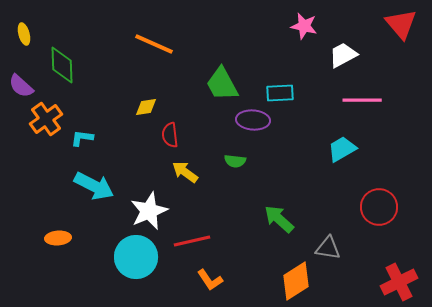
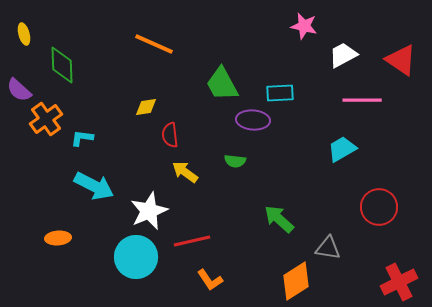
red triangle: moved 36 px down; rotated 16 degrees counterclockwise
purple semicircle: moved 2 px left, 4 px down
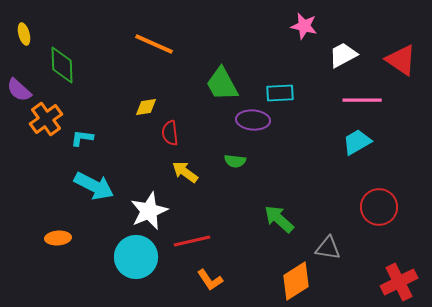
red semicircle: moved 2 px up
cyan trapezoid: moved 15 px right, 7 px up
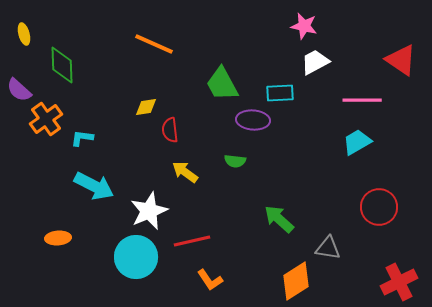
white trapezoid: moved 28 px left, 7 px down
red semicircle: moved 3 px up
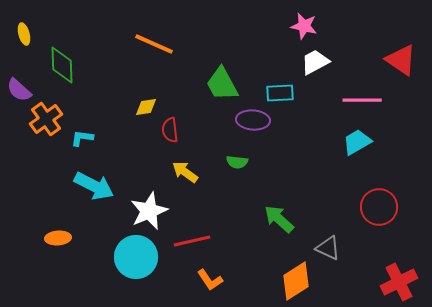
green semicircle: moved 2 px right, 1 px down
gray triangle: rotated 16 degrees clockwise
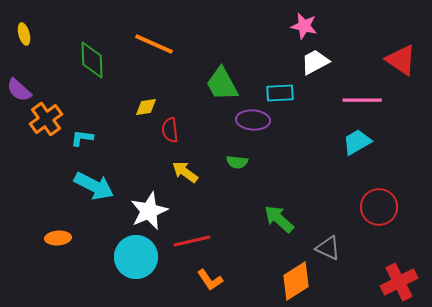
green diamond: moved 30 px right, 5 px up
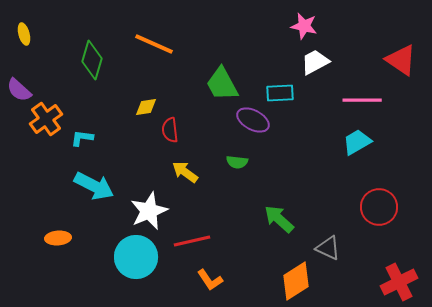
green diamond: rotated 18 degrees clockwise
purple ellipse: rotated 24 degrees clockwise
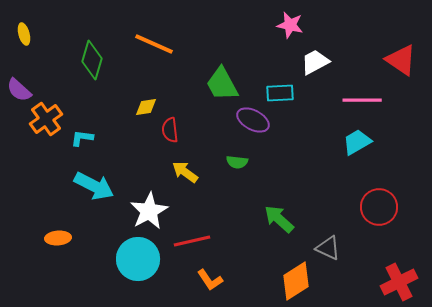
pink star: moved 14 px left, 1 px up
white star: rotated 6 degrees counterclockwise
cyan circle: moved 2 px right, 2 px down
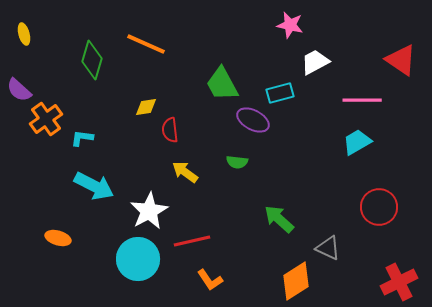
orange line: moved 8 px left
cyan rectangle: rotated 12 degrees counterclockwise
orange ellipse: rotated 20 degrees clockwise
